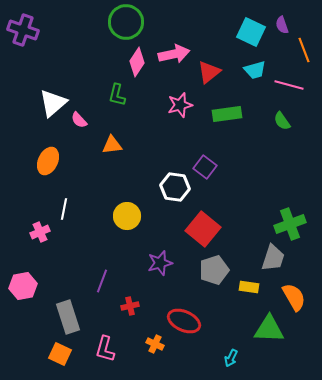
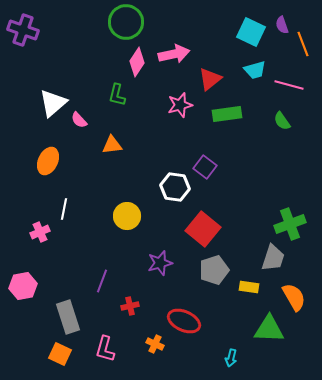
orange line: moved 1 px left, 6 px up
red triangle: moved 1 px right, 7 px down
cyan arrow: rotated 12 degrees counterclockwise
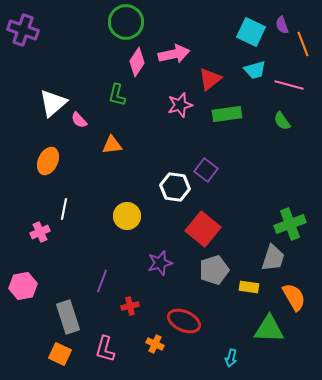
purple square: moved 1 px right, 3 px down
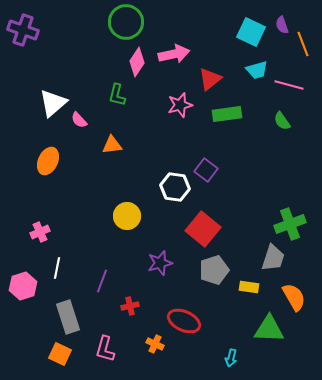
cyan trapezoid: moved 2 px right
white line: moved 7 px left, 59 px down
pink hexagon: rotated 8 degrees counterclockwise
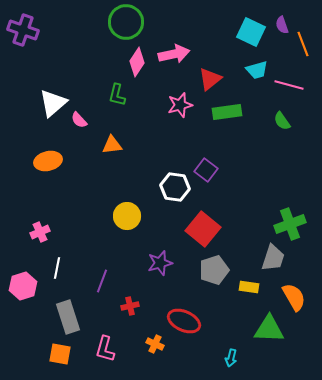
green rectangle: moved 2 px up
orange ellipse: rotated 52 degrees clockwise
orange square: rotated 15 degrees counterclockwise
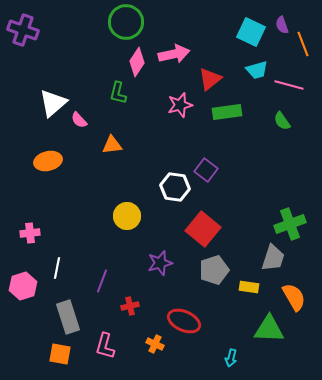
green L-shape: moved 1 px right, 2 px up
pink cross: moved 10 px left, 1 px down; rotated 18 degrees clockwise
pink L-shape: moved 3 px up
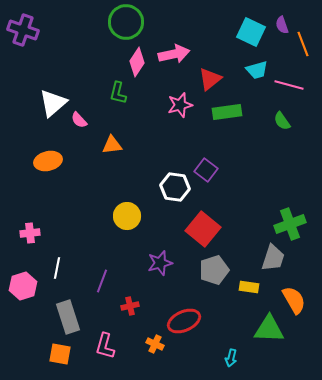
orange semicircle: moved 3 px down
red ellipse: rotated 48 degrees counterclockwise
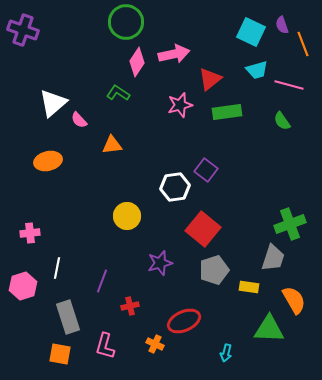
green L-shape: rotated 110 degrees clockwise
white hexagon: rotated 16 degrees counterclockwise
cyan arrow: moved 5 px left, 5 px up
